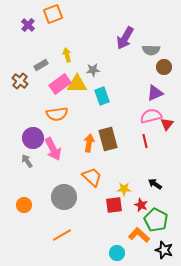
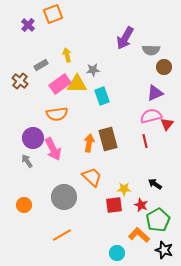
green pentagon: moved 2 px right; rotated 15 degrees clockwise
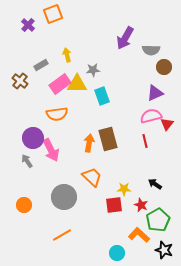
pink arrow: moved 2 px left, 1 px down
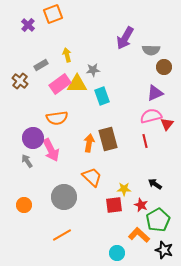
orange semicircle: moved 4 px down
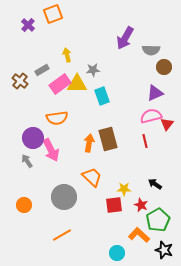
gray rectangle: moved 1 px right, 5 px down
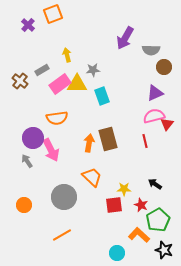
pink semicircle: moved 3 px right
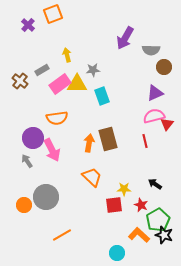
pink arrow: moved 1 px right
gray circle: moved 18 px left
black star: moved 15 px up
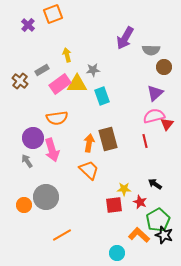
purple triangle: rotated 18 degrees counterclockwise
pink arrow: rotated 10 degrees clockwise
orange trapezoid: moved 3 px left, 7 px up
red star: moved 1 px left, 3 px up
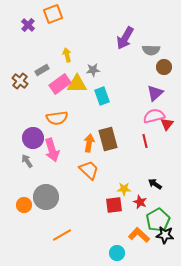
black star: moved 1 px right; rotated 12 degrees counterclockwise
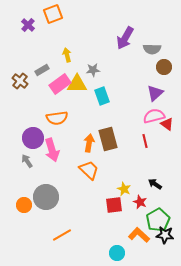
gray semicircle: moved 1 px right, 1 px up
red triangle: rotated 32 degrees counterclockwise
yellow star: rotated 24 degrees clockwise
